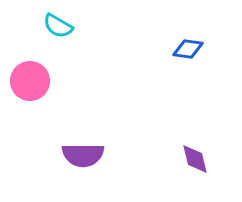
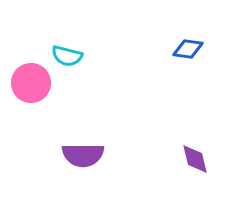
cyan semicircle: moved 9 px right, 30 px down; rotated 16 degrees counterclockwise
pink circle: moved 1 px right, 2 px down
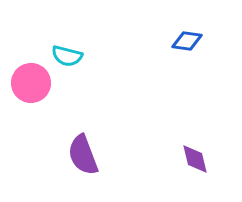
blue diamond: moved 1 px left, 8 px up
purple semicircle: rotated 69 degrees clockwise
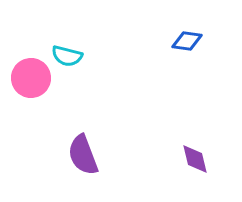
pink circle: moved 5 px up
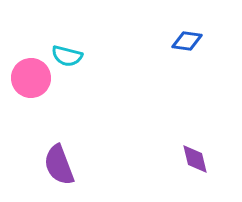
purple semicircle: moved 24 px left, 10 px down
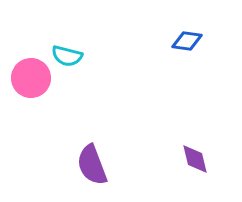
purple semicircle: moved 33 px right
